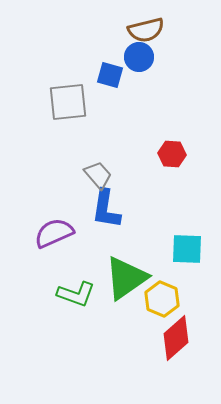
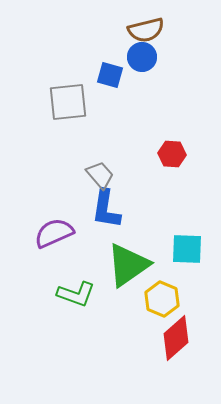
blue circle: moved 3 px right
gray trapezoid: moved 2 px right
green triangle: moved 2 px right, 13 px up
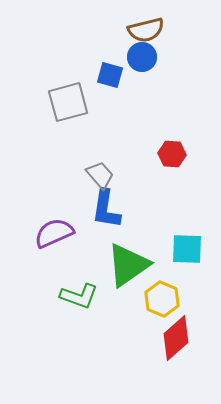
gray square: rotated 9 degrees counterclockwise
green L-shape: moved 3 px right, 2 px down
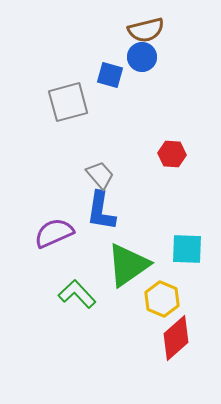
blue L-shape: moved 5 px left, 2 px down
green L-shape: moved 2 px left, 2 px up; rotated 153 degrees counterclockwise
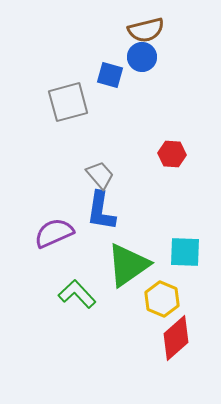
cyan square: moved 2 px left, 3 px down
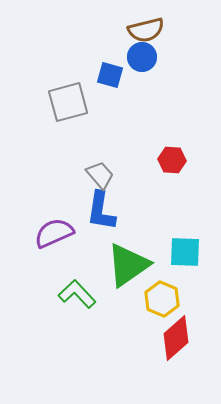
red hexagon: moved 6 px down
